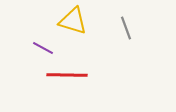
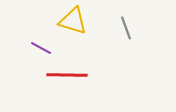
purple line: moved 2 px left
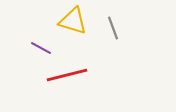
gray line: moved 13 px left
red line: rotated 15 degrees counterclockwise
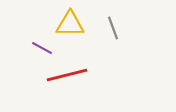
yellow triangle: moved 3 px left, 3 px down; rotated 16 degrees counterclockwise
purple line: moved 1 px right
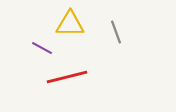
gray line: moved 3 px right, 4 px down
red line: moved 2 px down
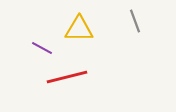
yellow triangle: moved 9 px right, 5 px down
gray line: moved 19 px right, 11 px up
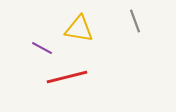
yellow triangle: rotated 8 degrees clockwise
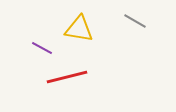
gray line: rotated 40 degrees counterclockwise
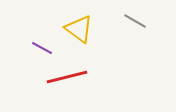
yellow triangle: rotated 28 degrees clockwise
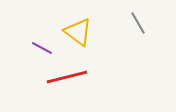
gray line: moved 3 px right, 2 px down; rotated 30 degrees clockwise
yellow triangle: moved 1 px left, 3 px down
